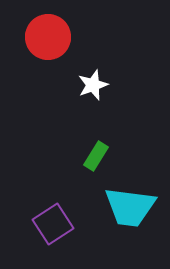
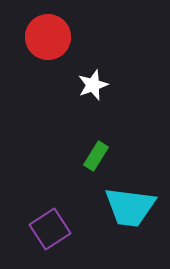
purple square: moved 3 px left, 5 px down
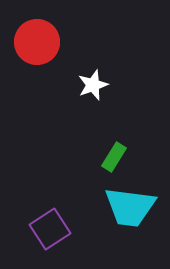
red circle: moved 11 px left, 5 px down
green rectangle: moved 18 px right, 1 px down
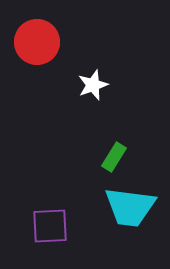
purple square: moved 3 px up; rotated 30 degrees clockwise
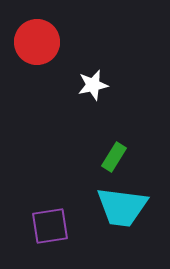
white star: rotated 8 degrees clockwise
cyan trapezoid: moved 8 px left
purple square: rotated 6 degrees counterclockwise
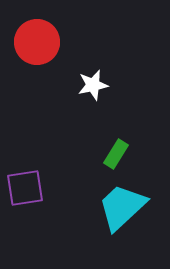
green rectangle: moved 2 px right, 3 px up
cyan trapezoid: rotated 130 degrees clockwise
purple square: moved 25 px left, 38 px up
